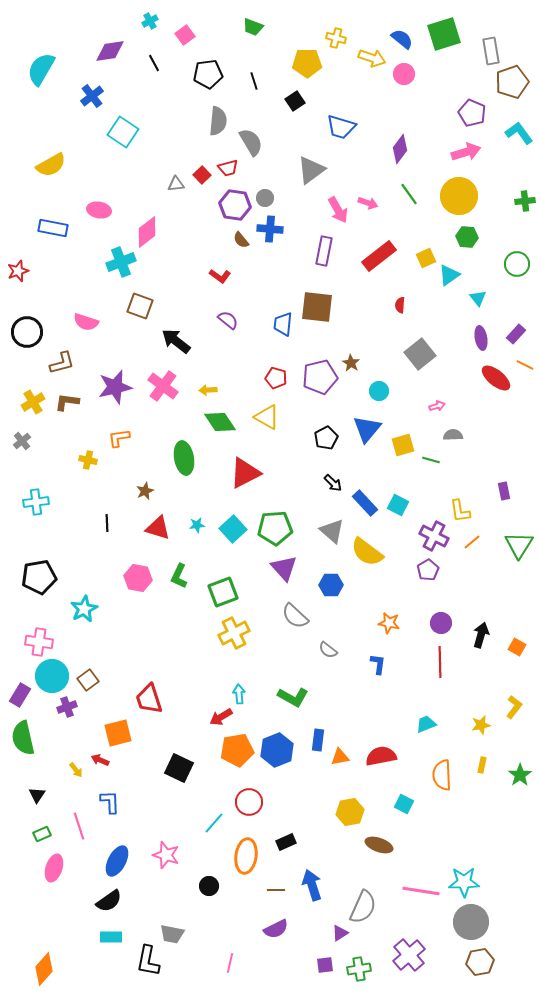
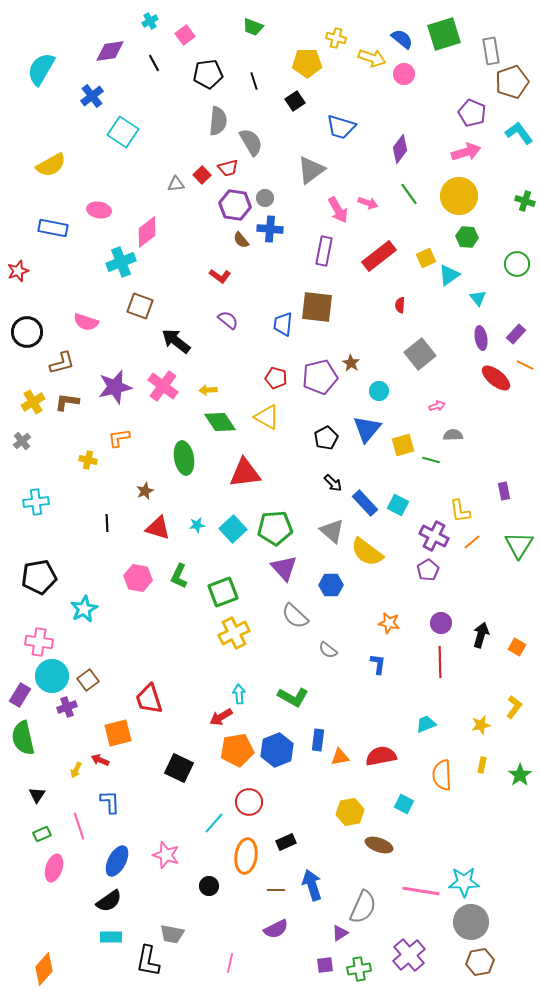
green cross at (525, 201): rotated 24 degrees clockwise
red triangle at (245, 473): rotated 20 degrees clockwise
yellow arrow at (76, 770): rotated 63 degrees clockwise
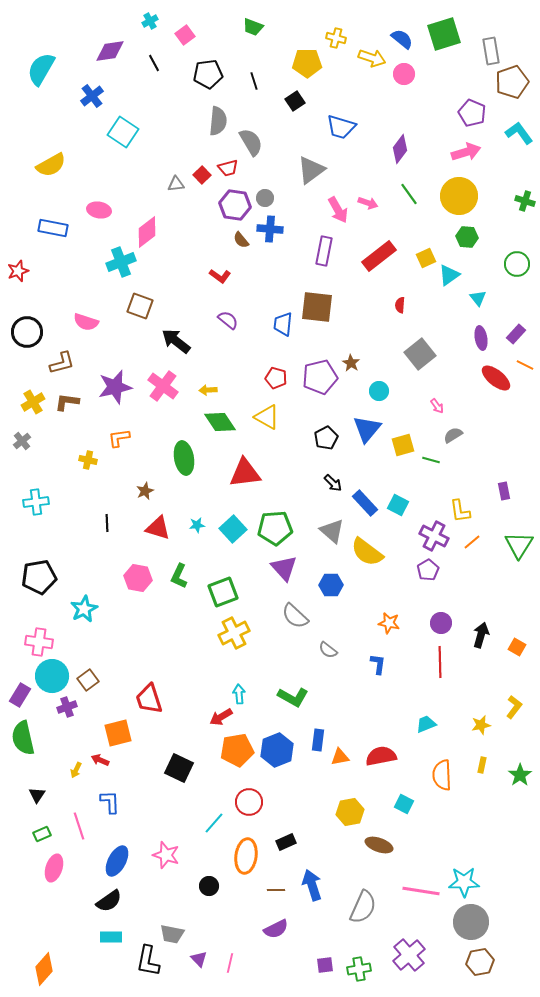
pink arrow at (437, 406): rotated 70 degrees clockwise
gray semicircle at (453, 435): rotated 30 degrees counterclockwise
purple triangle at (340, 933): moved 141 px left, 26 px down; rotated 42 degrees counterclockwise
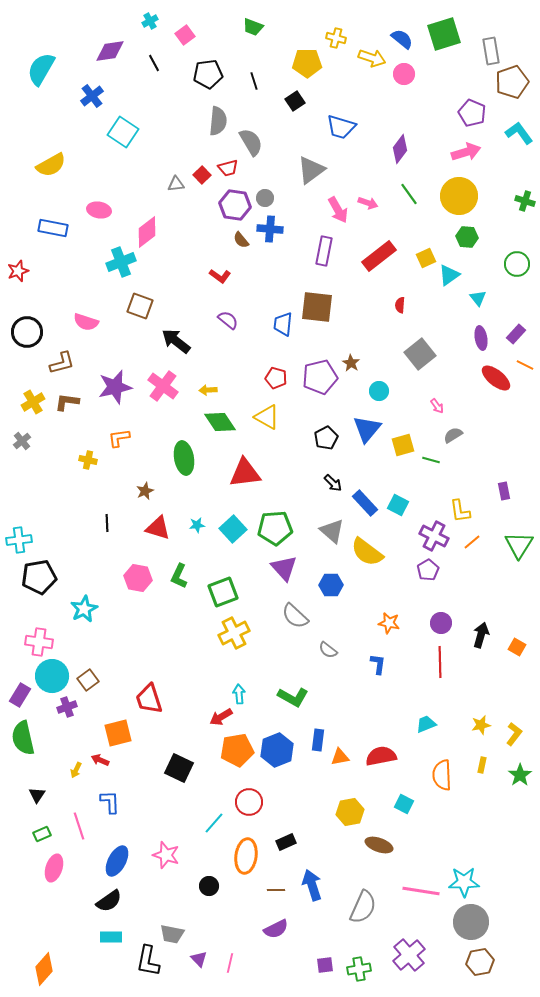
cyan cross at (36, 502): moved 17 px left, 38 px down
yellow L-shape at (514, 707): moved 27 px down
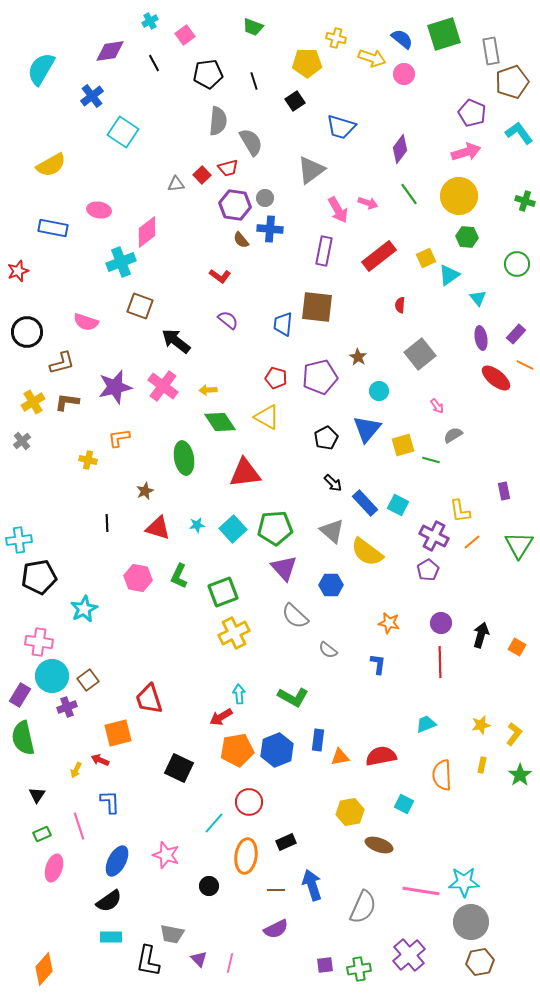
brown star at (351, 363): moved 7 px right, 6 px up
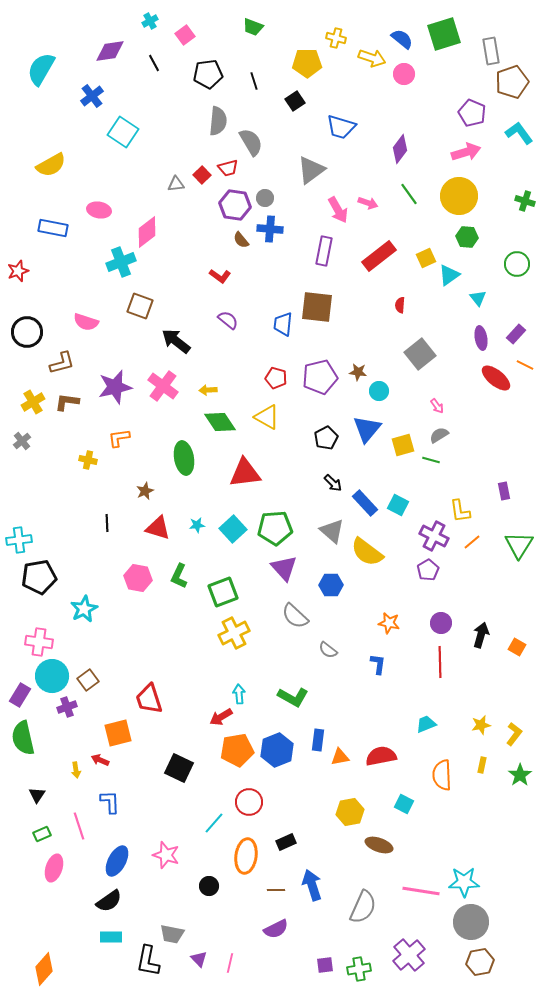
brown star at (358, 357): moved 15 px down; rotated 24 degrees counterclockwise
gray semicircle at (453, 435): moved 14 px left
yellow arrow at (76, 770): rotated 35 degrees counterclockwise
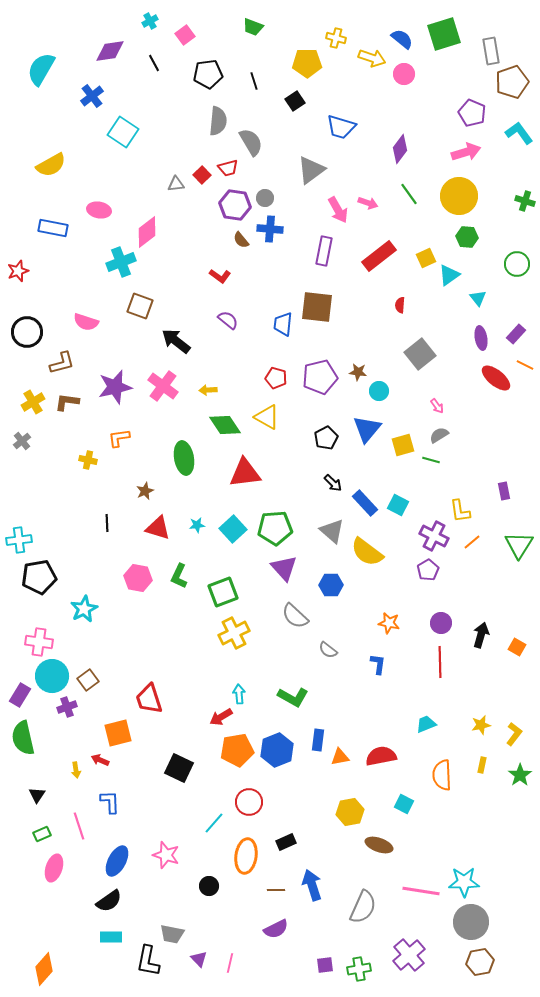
green diamond at (220, 422): moved 5 px right, 3 px down
